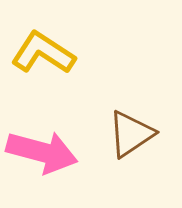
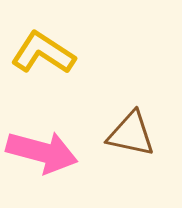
brown triangle: rotated 46 degrees clockwise
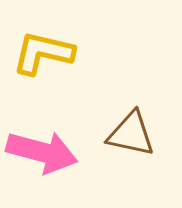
yellow L-shape: rotated 20 degrees counterclockwise
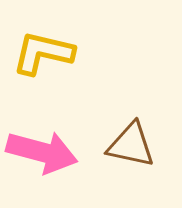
brown triangle: moved 11 px down
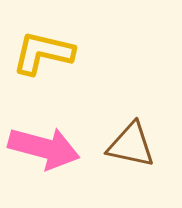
pink arrow: moved 2 px right, 4 px up
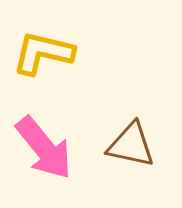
pink arrow: rotated 36 degrees clockwise
